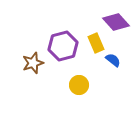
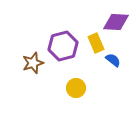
purple diamond: rotated 44 degrees counterclockwise
yellow circle: moved 3 px left, 3 px down
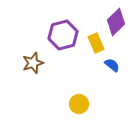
purple diamond: rotated 48 degrees counterclockwise
purple hexagon: moved 11 px up
blue semicircle: moved 1 px left, 5 px down
yellow circle: moved 3 px right, 16 px down
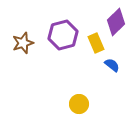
brown star: moved 10 px left, 20 px up
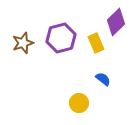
purple hexagon: moved 2 px left, 3 px down
blue semicircle: moved 9 px left, 14 px down
yellow circle: moved 1 px up
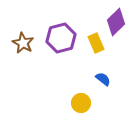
brown star: rotated 25 degrees counterclockwise
yellow circle: moved 2 px right
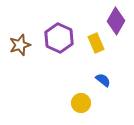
purple diamond: moved 1 px up; rotated 16 degrees counterclockwise
purple hexagon: moved 2 px left; rotated 20 degrees counterclockwise
brown star: moved 3 px left, 2 px down; rotated 25 degrees clockwise
blue semicircle: moved 1 px down
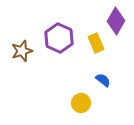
brown star: moved 2 px right, 6 px down
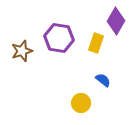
purple hexagon: rotated 16 degrees counterclockwise
yellow rectangle: rotated 42 degrees clockwise
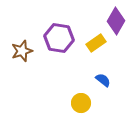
yellow rectangle: rotated 36 degrees clockwise
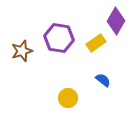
yellow circle: moved 13 px left, 5 px up
